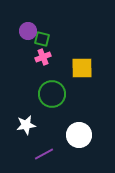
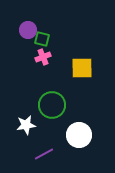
purple circle: moved 1 px up
green circle: moved 11 px down
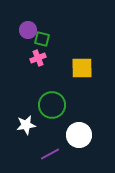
pink cross: moved 5 px left, 1 px down
purple line: moved 6 px right
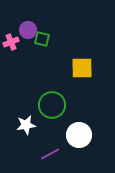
pink cross: moved 27 px left, 16 px up
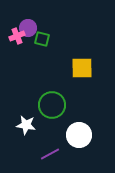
purple circle: moved 2 px up
pink cross: moved 6 px right, 6 px up
white star: rotated 18 degrees clockwise
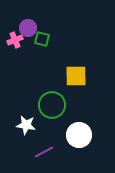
pink cross: moved 2 px left, 4 px down
yellow square: moved 6 px left, 8 px down
purple line: moved 6 px left, 2 px up
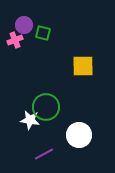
purple circle: moved 4 px left, 3 px up
green square: moved 1 px right, 6 px up
yellow square: moved 7 px right, 10 px up
green circle: moved 6 px left, 2 px down
white star: moved 4 px right, 5 px up
purple line: moved 2 px down
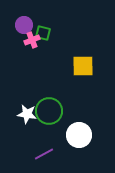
pink cross: moved 17 px right
green circle: moved 3 px right, 4 px down
white star: moved 3 px left, 6 px up
